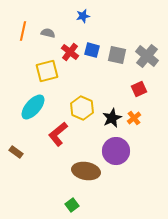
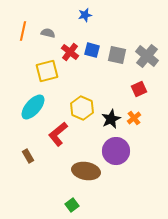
blue star: moved 2 px right, 1 px up
black star: moved 1 px left, 1 px down
brown rectangle: moved 12 px right, 4 px down; rotated 24 degrees clockwise
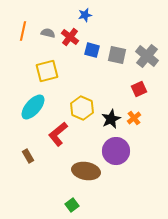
red cross: moved 15 px up
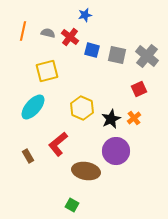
red L-shape: moved 10 px down
green square: rotated 24 degrees counterclockwise
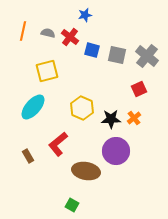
black star: rotated 24 degrees clockwise
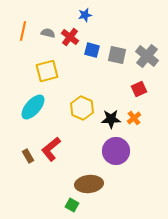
red L-shape: moved 7 px left, 5 px down
brown ellipse: moved 3 px right, 13 px down; rotated 16 degrees counterclockwise
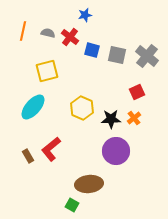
red square: moved 2 px left, 3 px down
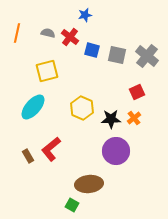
orange line: moved 6 px left, 2 px down
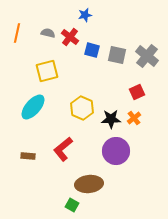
red L-shape: moved 12 px right
brown rectangle: rotated 56 degrees counterclockwise
